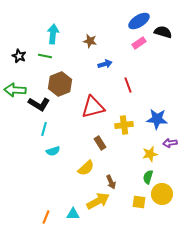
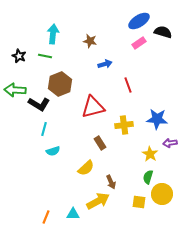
yellow star: rotated 28 degrees counterclockwise
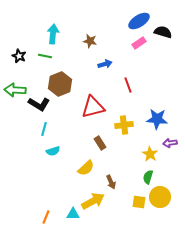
yellow circle: moved 2 px left, 3 px down
yellow arrow: moved 5 px left
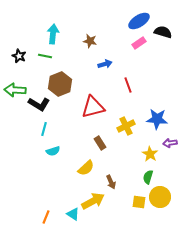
yellow cross: moved 2 px right, 1 px down; rotated 18 degrees counterclockwise
cyan triangle: rotated 32 degrees clockwise
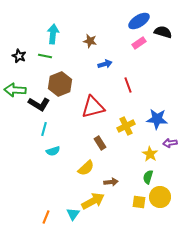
brown arrow: rotated 72 degrees counterclockwise
cyan triangle: rotated 32 degrees clockwise
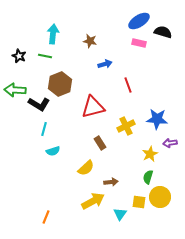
pink rectangle: rotated 48 degrees clockwise
yellow star: rotated 14 degrees clockwise
cyan triangle: moved 47 px right
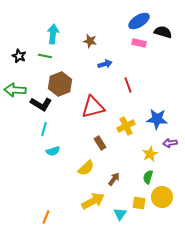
black L-shape: moved 2 px right
brown arrow: moved 3 px right, 3 px up; rotated 48 degrees counterclockwise
yellow circle: moved 2 px right
yellow square: moved 1 px down
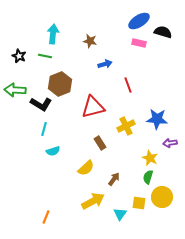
yellow star: moved 4 px down; rotated 21 degrees counterclockwise
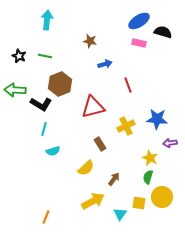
cyan arrow: moved 6 px left, 14 px up
brown rectangle: moved 1 px down
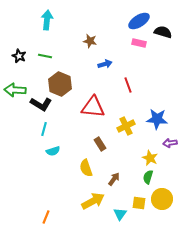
brown hexagon: rotated 15 degrees counterclockwise
red triangle: rotated 20 degrees clockwise
yellow semicircle: rotated 114 degrees clockwise
yellow circle: moved 2 px down
